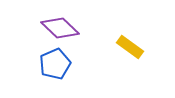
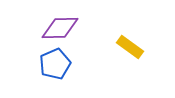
purple diamond: rotated 45 degrees counterclockwise
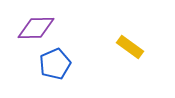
purple diamond: moved 24 px left
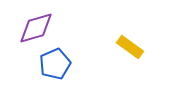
purple diamond: rotated 15 degrees counterclockwise
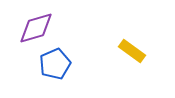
yellow rectangle: moved 2 px right, 4 px down
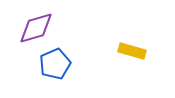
yellow rectangle: rotated 20 degrees counterclockwise
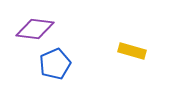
purple diamond: moved 1 px left, 1 px down; rotated 24 degrees clockwise
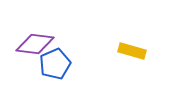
purple diamond: moved 15 px down
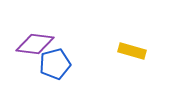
blue pentagon: rotated 8 degrees clockwise
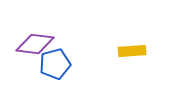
yellow rectangle: rotated 20 degrees counterclockwise
